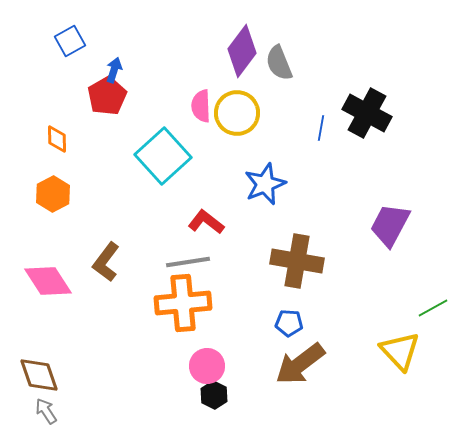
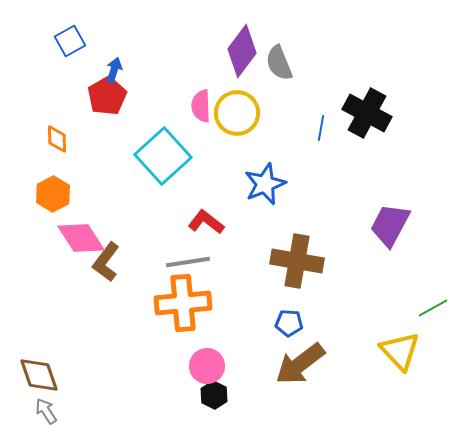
pink diamond: moved 33 px right, 43 px up
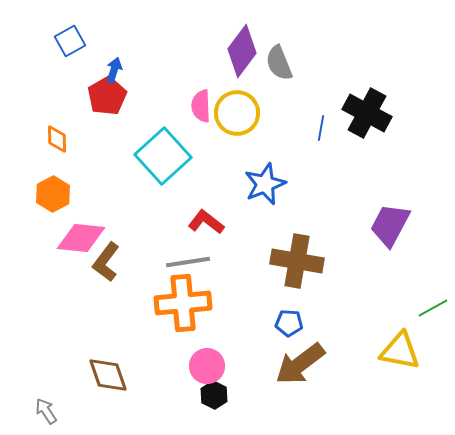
pink diamond: rotated 51 degrees counterclockwise
yellow triangle: rotated 36 degrees counterclockwise
brown diamond: moved 69 px right
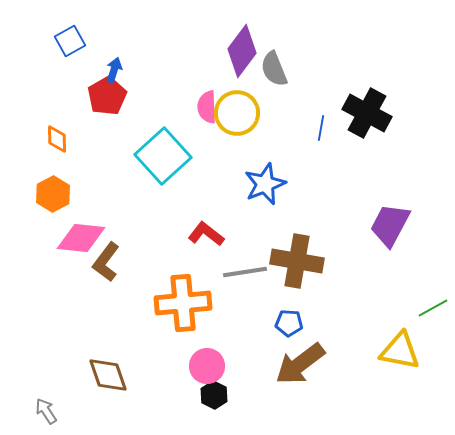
gray semicircle: moved 5 px left, 6 px down
pink semicircle: moved 6 px right, 1 px down
red L-shape: moved 12 px down
gray line: moved 57 px right, 10 px down
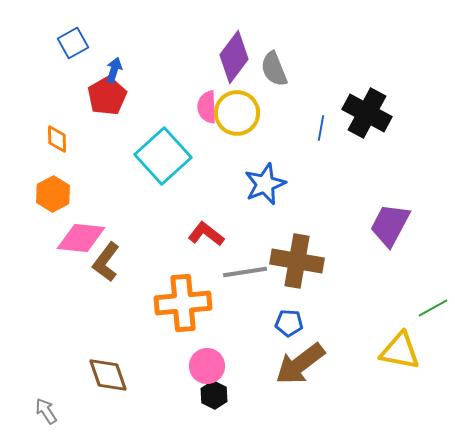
blue square: moved 3 px right, 2 px down
purple diamond: moved 8 px left, 6 px down
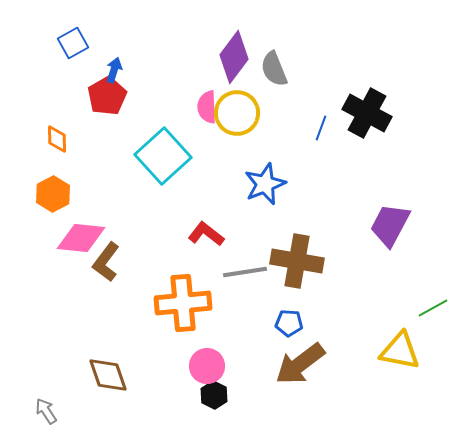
blue line: rotated 10 degrees clockwise
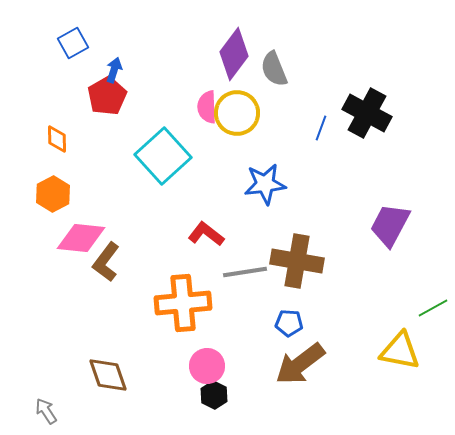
purple diamond: moved 3 px up
blue star: rotated 15 degrees clockwise
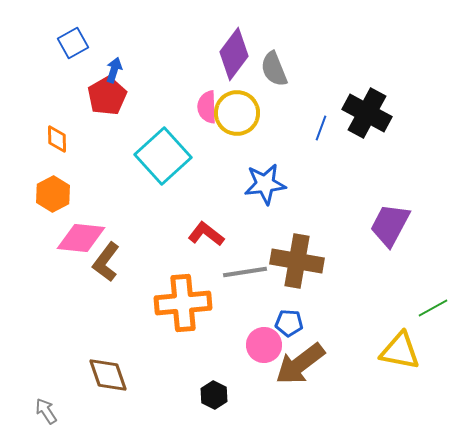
pink circle: moved 57 px right, 21 px up
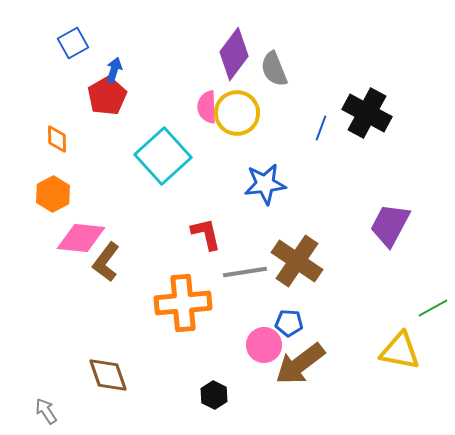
red L-shape: rotated 39 degrees clockwise
brown cross: rotated 24 degrees clockwise
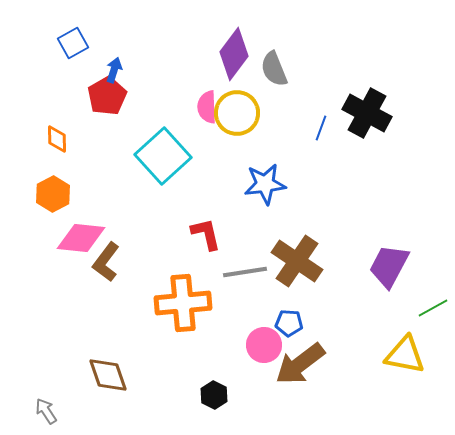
purple trapezoid: moved 1 px left, 41 px down
yellow triangle: moved 5 px right, 4 px down
